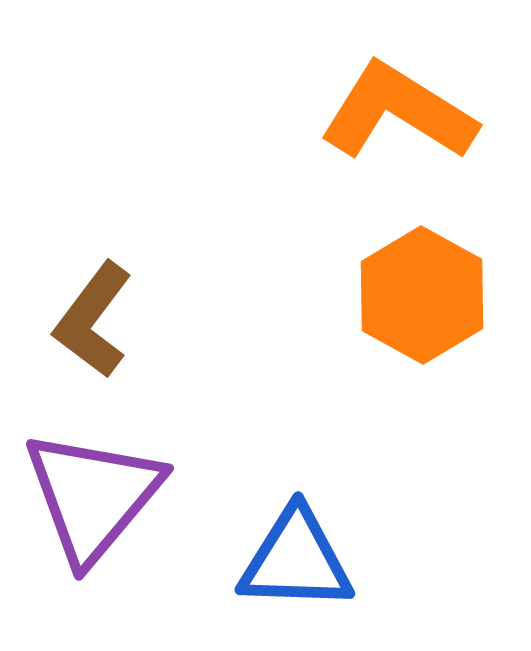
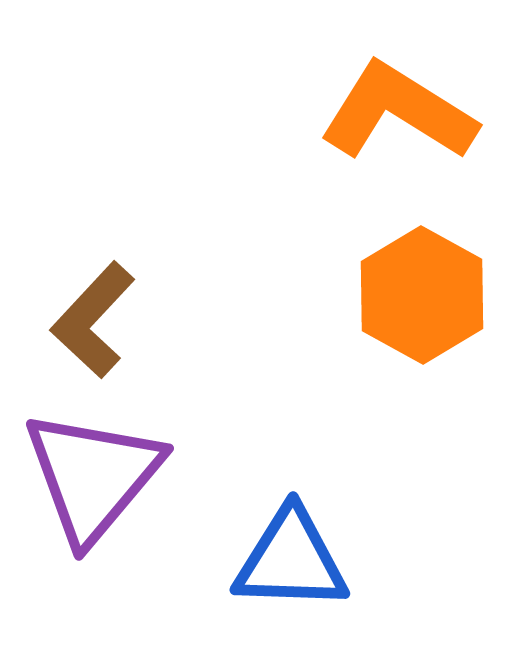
brown L-shape: rotated 6 degrees clockwise
purple triangle: moved 20 px up
blue triangle: moved 5 px left
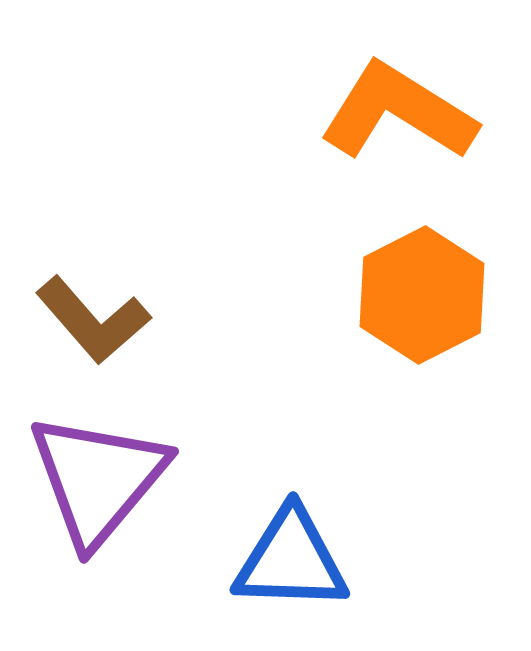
orange hexagon: rotated 4 degrees clockwise
brown L-shape: rotated 84 degrees counterclockwise
purple triangle: moved 5 px right, 3 px down
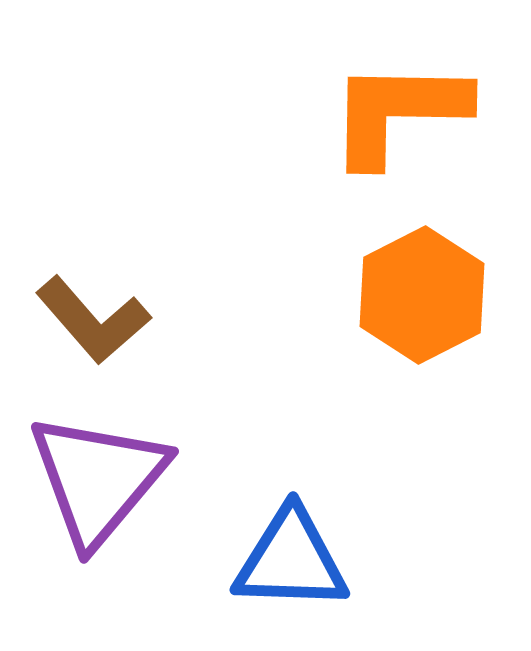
orange L-shape: rotated 31 degrees counterclockwise
